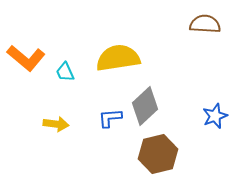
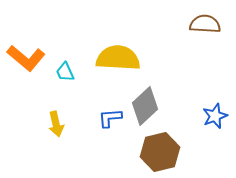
yellow semicircle: rotated 12 degrees clockwise
yellow arrow: rotated 70 degrees clockwise
brown hexagon: moved 2 px right, 2 px up
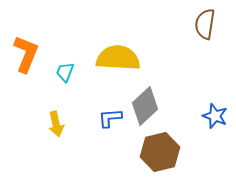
brown semicircle: rotated 84 degrees counterclockwise
orange L-shape: moved 4 px up; rotated 108 degrees counterclockwise
cyan trapezoid: rotated 45 degrees clockwise
blue star: rotated 30 degrees counterclockwise
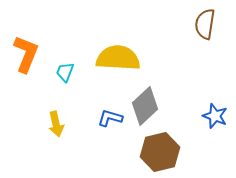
blue L-shape: rotated 20 degrees clockwise
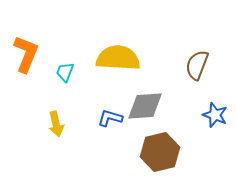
brown semicircle: moved 8 px left, 41 px down; rotated 12 degrees clockwise
gray diamond: rotated 39 degrees clockwise
blue star: moved 1 px up
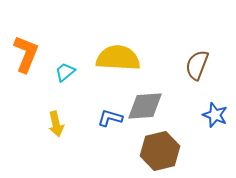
cyan trapezoid: rotated 30 degrees clockwise
brown hexagon: moved 1 px up
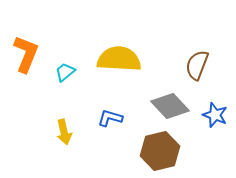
yellow semicircle: moved 1 px right, 1 px down
gray diamond: moved 25 px right; rotated 51 degrees clockwise
yellow arrow: moved 8 px right, 8 px down
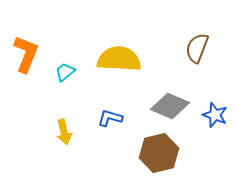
brown semicircle: moved 17 px up
gray diamond: rotated 24 degrees counterclockwise
brown hexagon: moved 1 px left, 2 px down
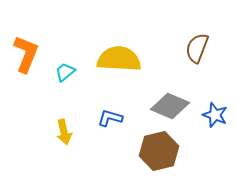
brown hexagon: moved 2 px up
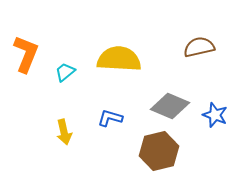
brown semicircle: moved 2 px right, 1 px up; rotated 56 degrees clockwise
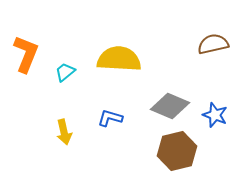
brown semicircle: moved 14 px right, 3 px up
brown hexagon: moved 18 px right
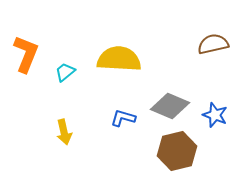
blue L-shape: moved 13 px right
